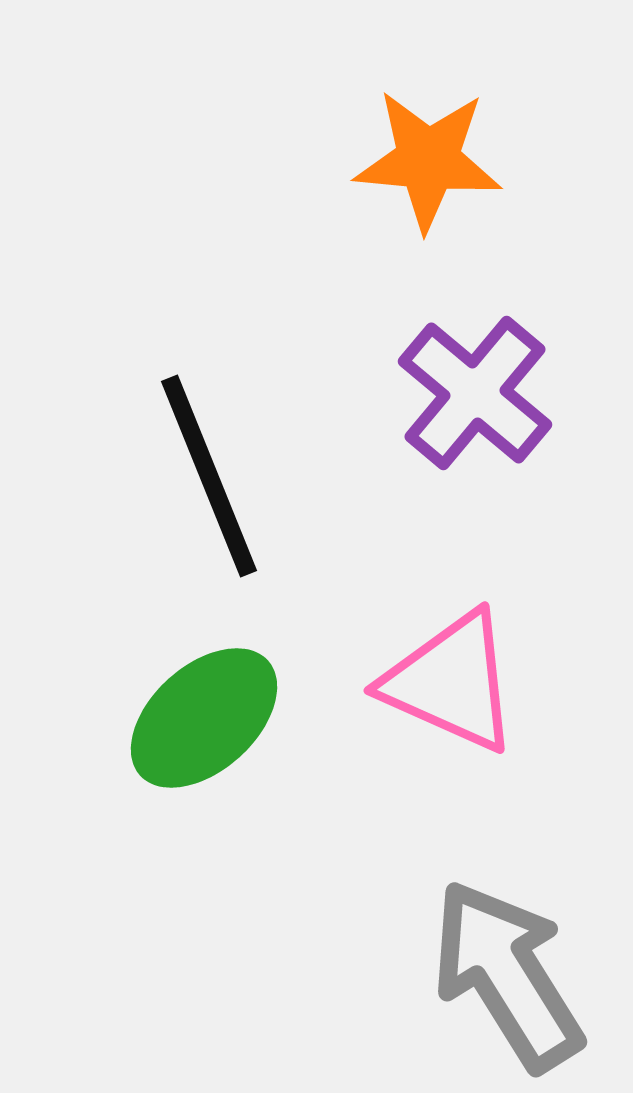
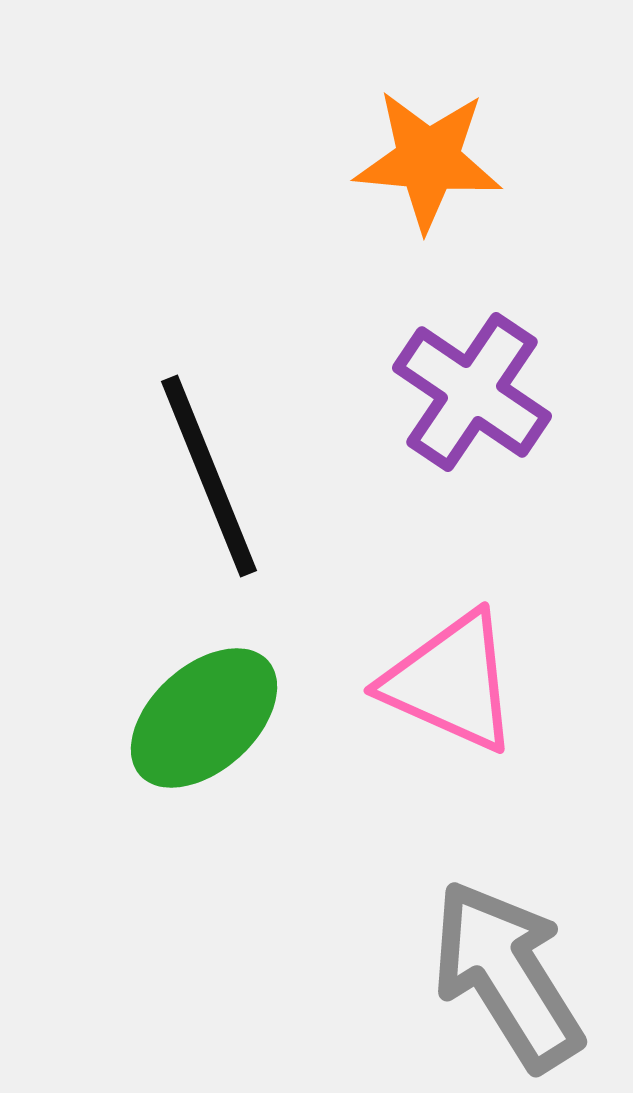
purple cross: moved 3 px left, 1 px up; rotated 6 degrees counterclockwise
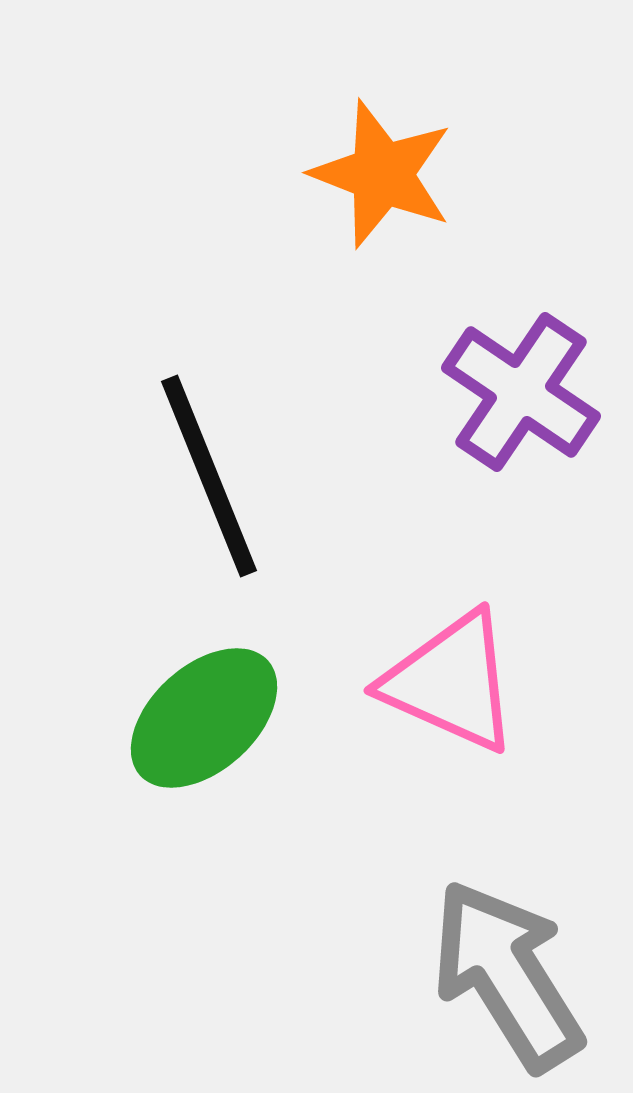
orange star: moved 46 px left, 14 px down; rotated 16 degrees clockwise
purple cross: moved 49 px right
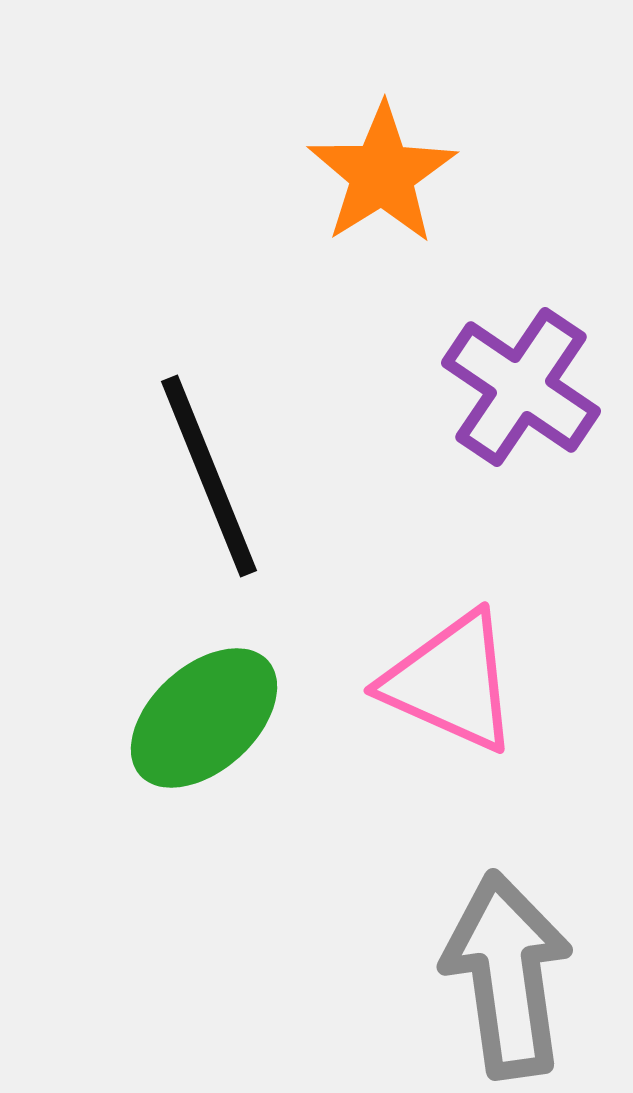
orange star: rotated 19 degrees clockwise
purple cross: moved 5 px up
gray arrow: rotated 24 degrees clockwise
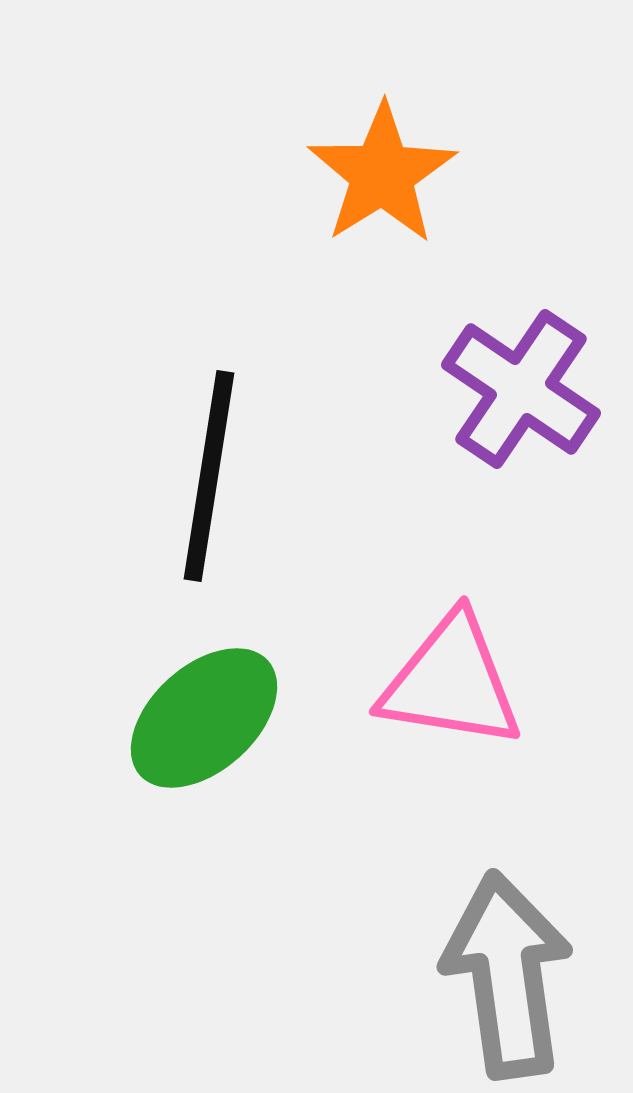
purple cross: moved 2 px down
black line: rotated 31 degrees clockwise
pink triangle: rotated 15 degrees counterclockwise
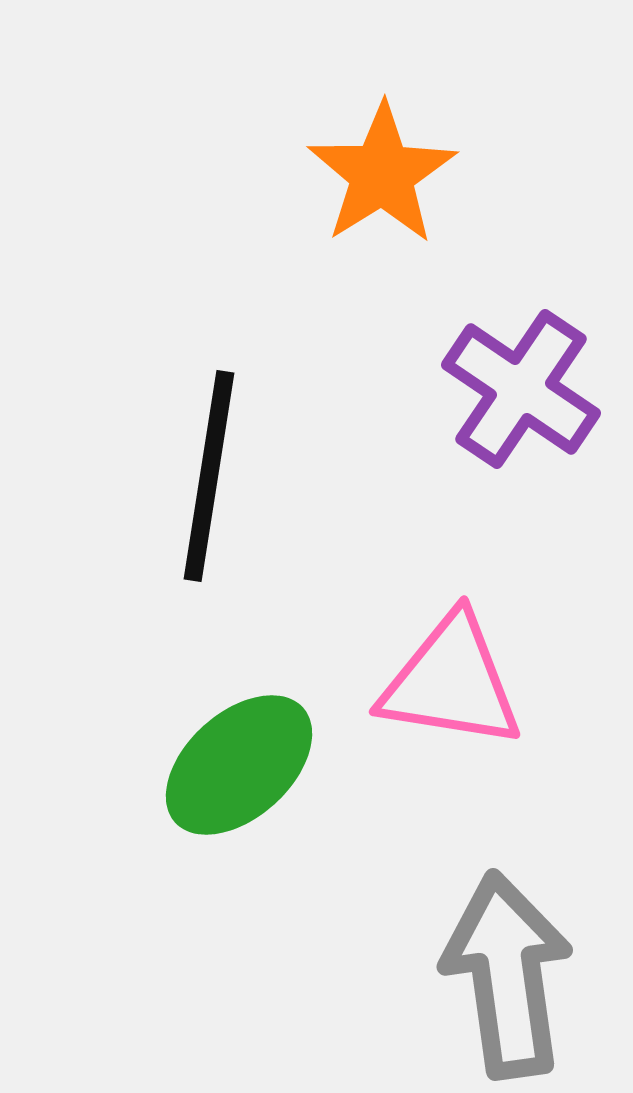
green ellipse: moved 35 px right, 47 px down
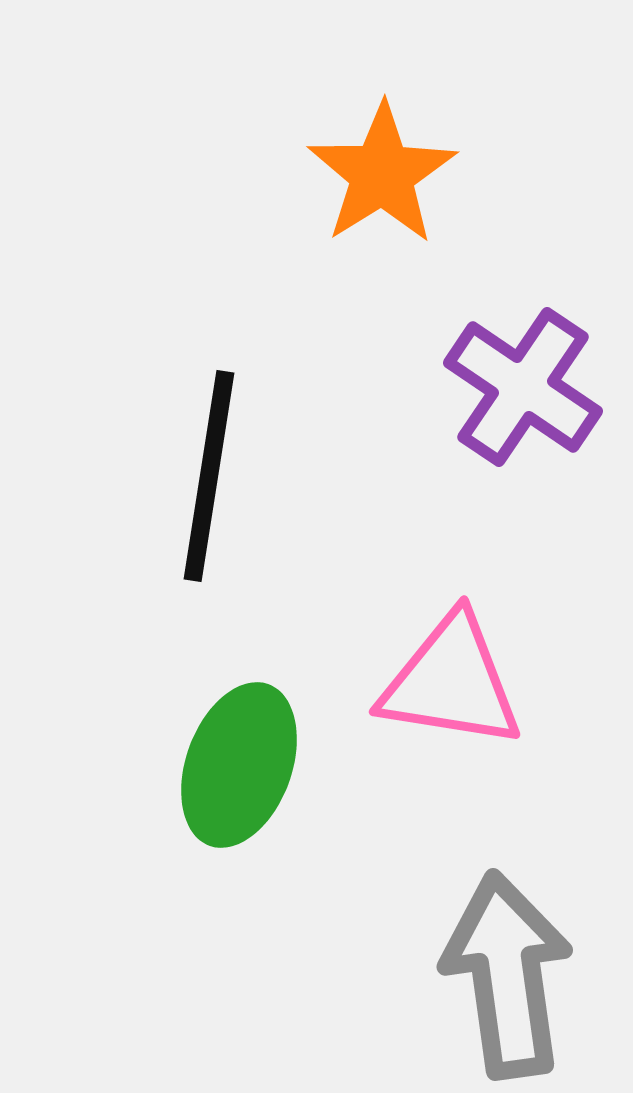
purple cross: moved 2 px right, 2 px up
green ellipse: rotated 28 degrees counterclockwise
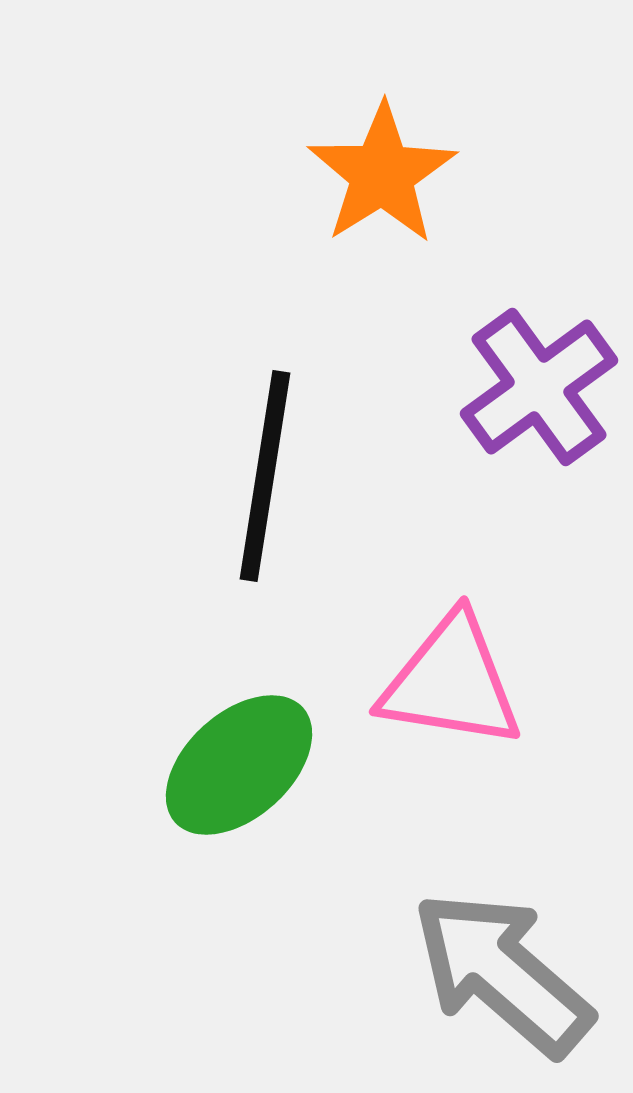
purple cross: moved 16 px right; rotated 20 degrees clockwise
black line: moved 56 px right
green ellipse: rotated 28 degrees clockwise
gray arrow: moved 5 px left, 2 px up; rotated 41 degrees counterclockwise
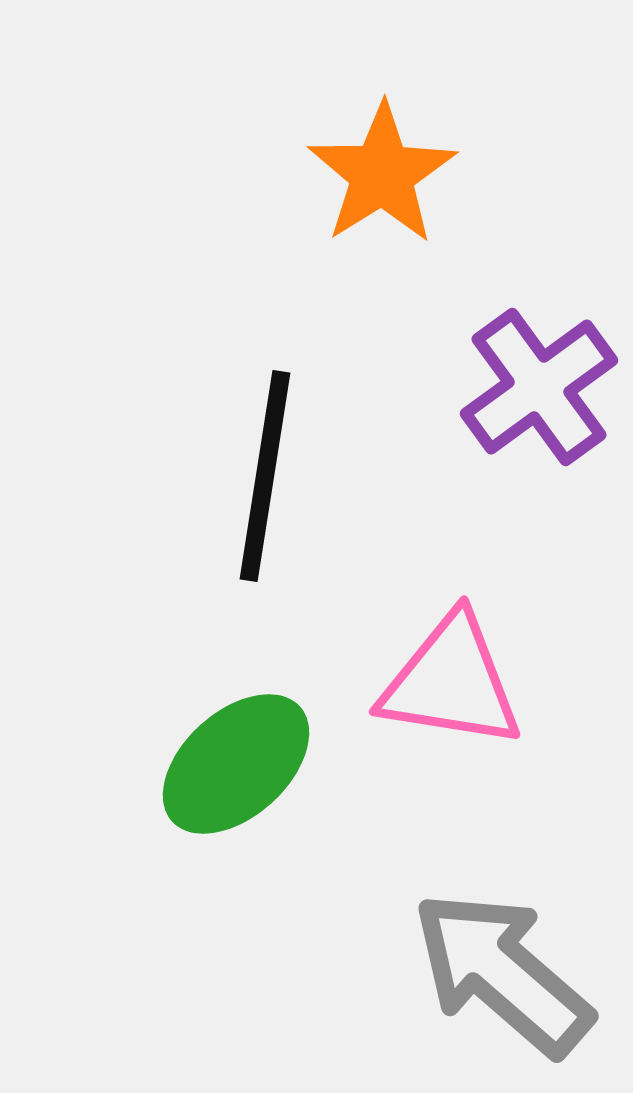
green ellipse: moved 3 px left, 1 px up
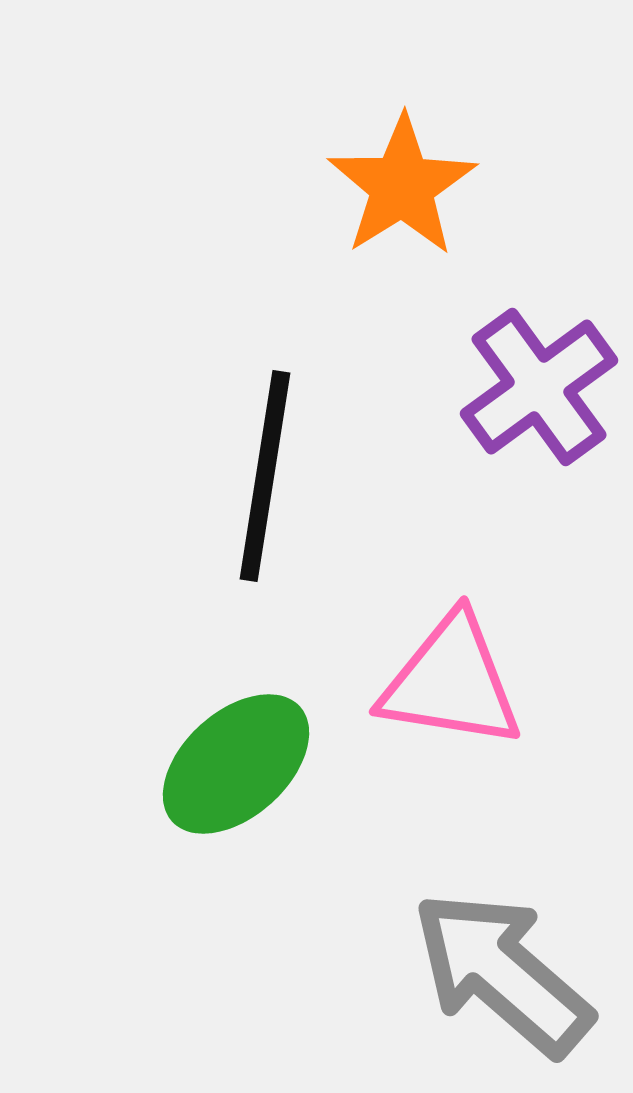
orange star: moved 20 px right, 12 px down
